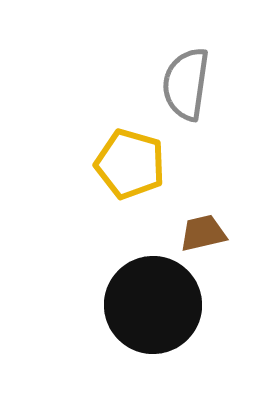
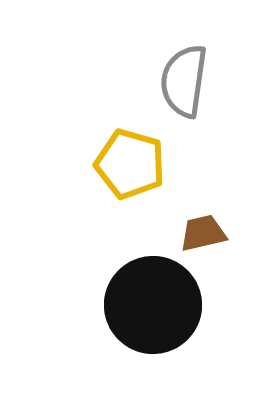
gray semicircle: moved 2 px left, 3 px up
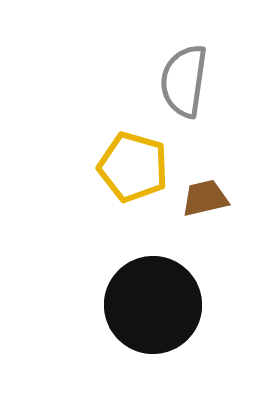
yellow pentagon: moved 3 px right, 3 px down
brown trapezoid: moved 2 px right, 35 px up
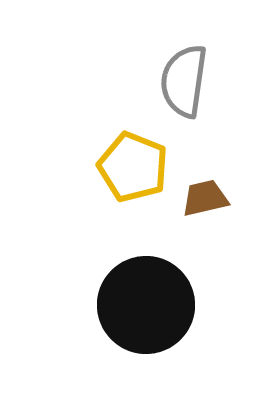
yellow pentagon: rotated 6 degrees clockwise
black circle: moved 7 px left
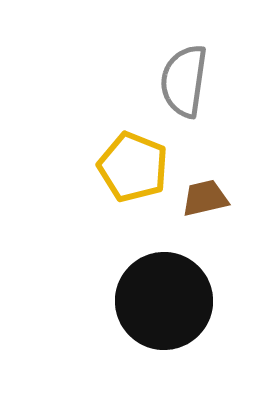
black circle: moved 18 px right, 4 px up
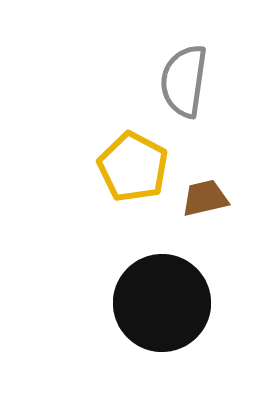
yellow pentagon: rotated 6 degrees clockwise
black circle: moved 2 px left, 2 px down
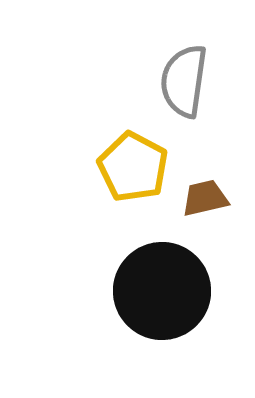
black circle: moved 12 px up
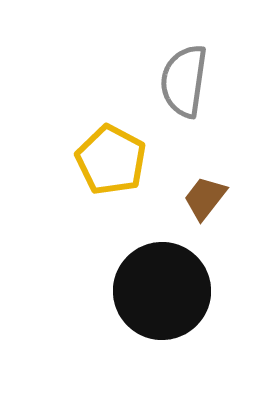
yellow pentagon: moved 22 px left, 7 px up
brown trapezoid: rotated 39 degrees counterclockwise
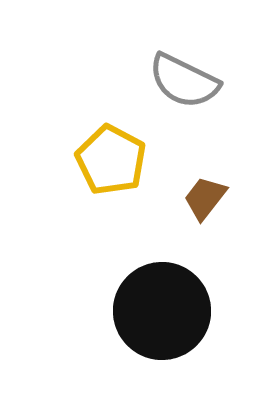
gray semicircle: rotated 72 degrees counterclockwise
black circle: moved 20 px down
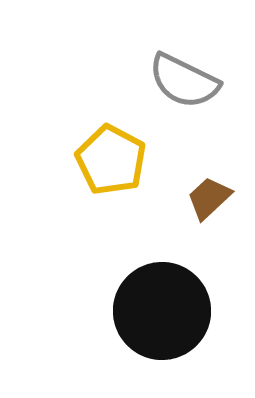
brown trapezoid: moved 4 px right; rotated 9 degrees clockwise
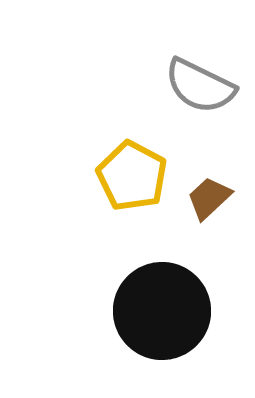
gray semicircle: moved 16 px right, 5 px down
yellow pentagon: moved 21 px right, 16 px down
